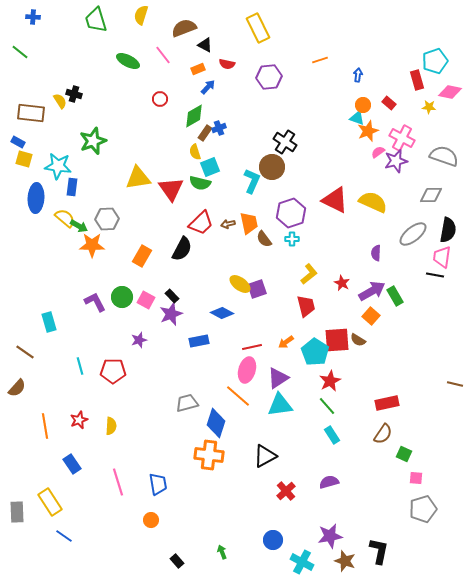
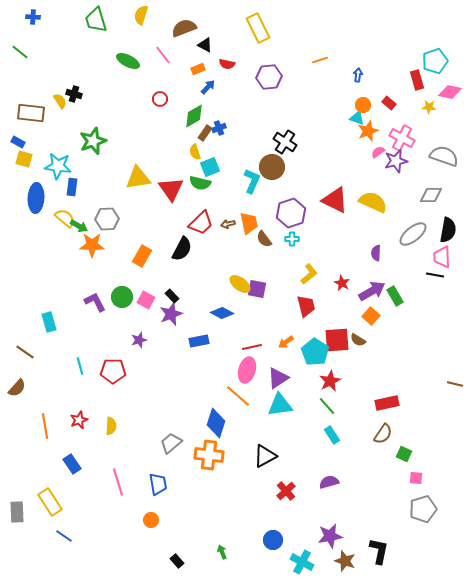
pink trapezoid at (442, 257): rotated 10 degrees counterclockwise
purple square at (257, 289): rotated 30 degrees clockwise
gray trapezoid at (187, 403): moved 16 px left, 40 px down; rotated 25 degrees counterclockwise
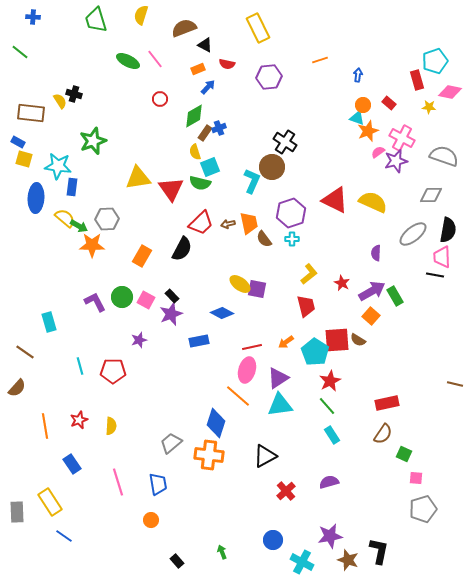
pink line at (163, 55): moved 8 px left, 4 px down
brown star at (345, 561): moved 3 px right, 1 px up
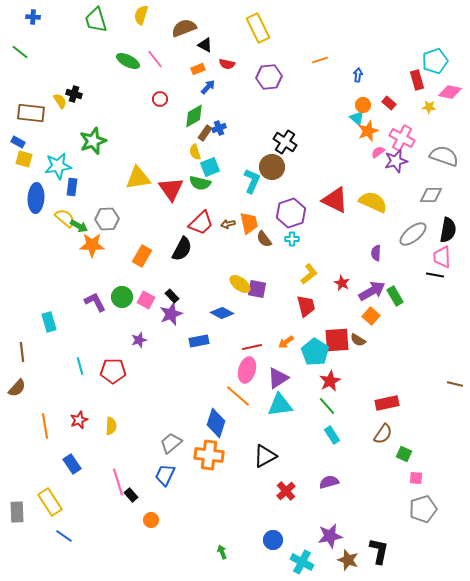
cyan triangle at (357, 118): rotated 21 degrees clockwise
cyan star at (58, 166): rotated 16 degrees counterclockwise
brown line at (25, 352): moved 3 px left; rotated 48 degrees clockwise
blue trapezoid at (158, 484): moved 7 px right, 9 px up; rotated 145 degrees counterclockwise
black rectangle at (177, 561): moved 46 px left, 66 px up
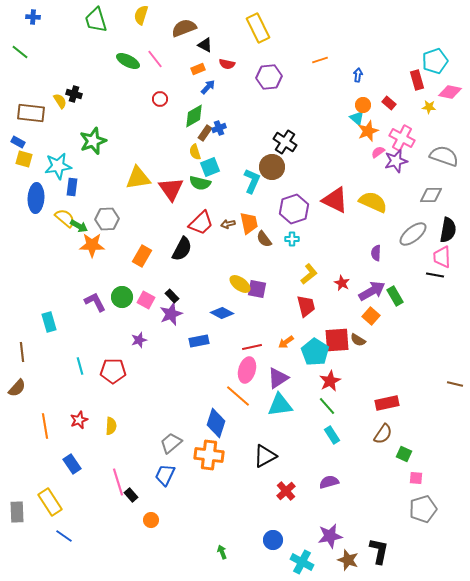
purple hexagon at (291, 213): moved 3 px right, 4 px up
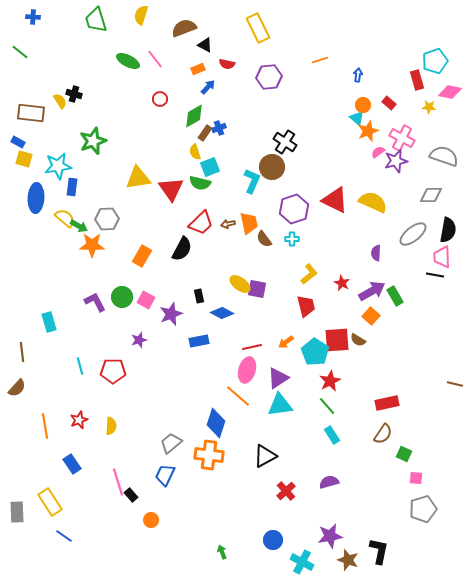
black rectangle at (172, 296): moved 27 px right; rotated 32 degrees clockwise
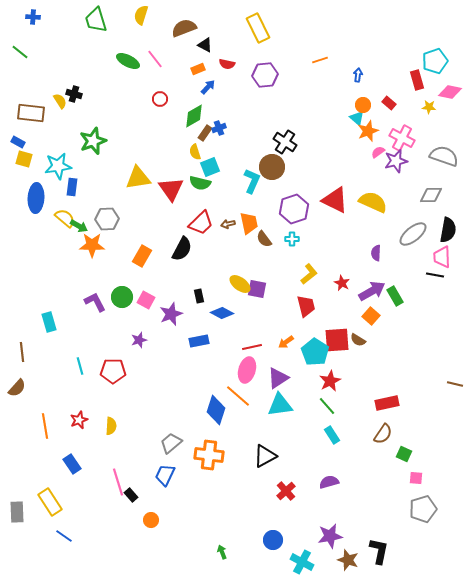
purple hexagon at (269, 77): moved 4 px left, 2 px up
blue diamond at (216, 423): moved 13 px up
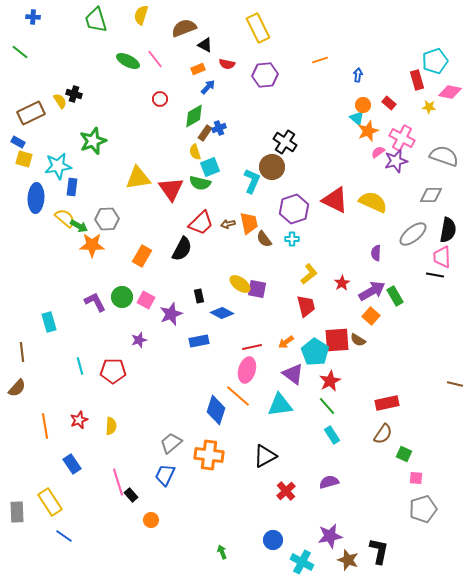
brown rectangle at (31, 113): rotated 32 degrees counterclockwise
red star at (342, 283): rotated 14 degrees clockwise
purple triangle at (278, 378): moved 15 px right, 4 px up; rotated 50 degrees counterclockwise
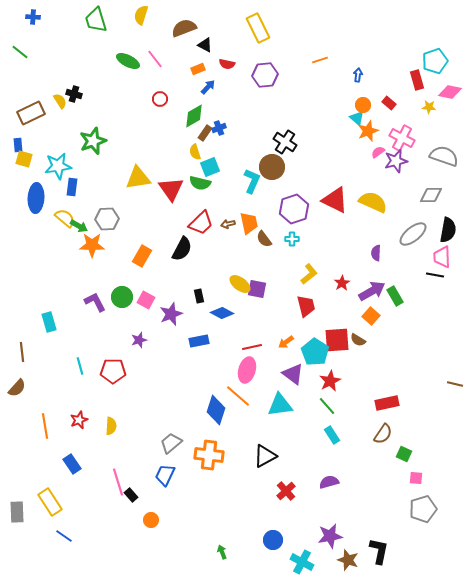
blue rectangle at (18, 142): moved 3 px down; rotated 56 degrees clockwise
